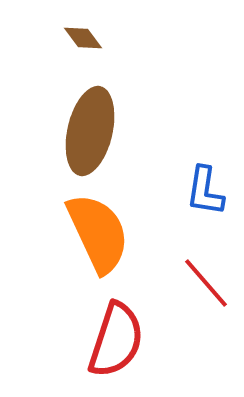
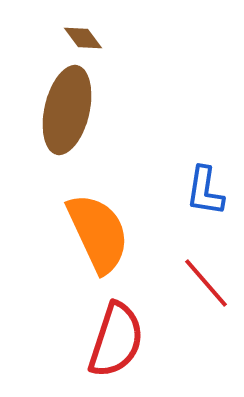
brown ellipse: moved 23 px left, 21 px up
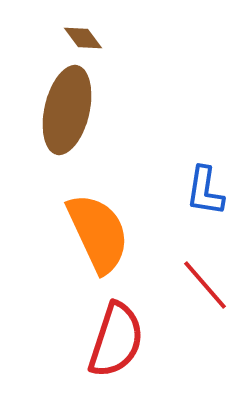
red line: moved 1 px left, 2 px down
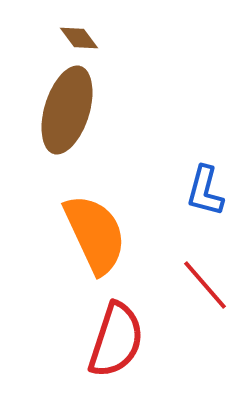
brown diamond: moved 4 px left
brown ellipse: rotated 4 degrees clockwise
blue L-shape: rotated 6 degrees clockwise
orange semicircle: moved 3 px left, 1 px down
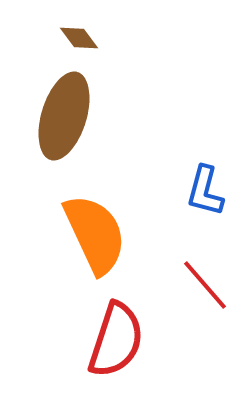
brown ellipse: moved 3 px left, 6 px down
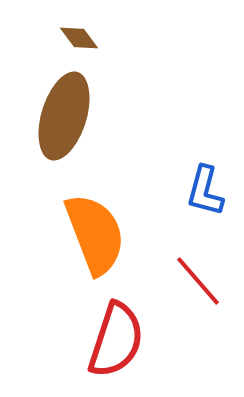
orange semicircle: rotated 4 degrees clockwise
red line: moved 7 px left, 4 px up
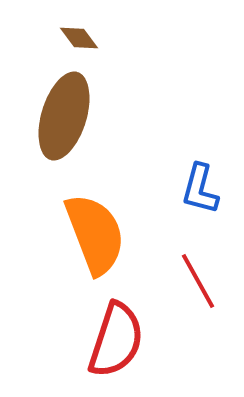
blue L-shape: moved 5 px left, 2 px up
red line: rotated 12 degrees clockwise
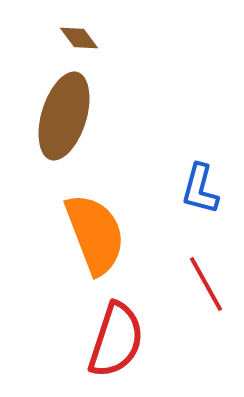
red line: moved 8 px right, 3 px down
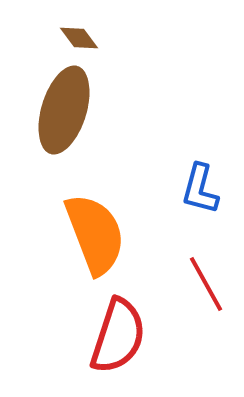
brown ellipse: moved 6 px up
red semicircle: moved 2 px right, 4 px up
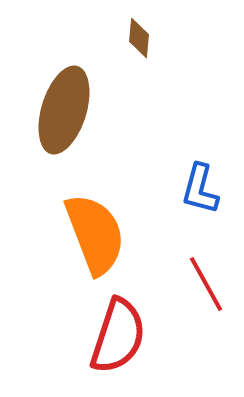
brown diamond: moved 60 px right; rotated 42 degrees clockwise
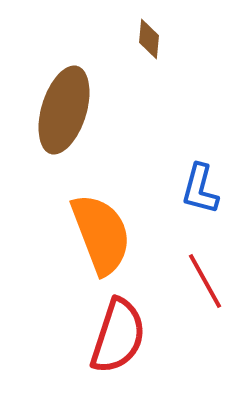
brown diamond: moved 10 px right, 1 px down
orange semicircle: moved 6 px right
red line: moved 1 px left, 3 px up
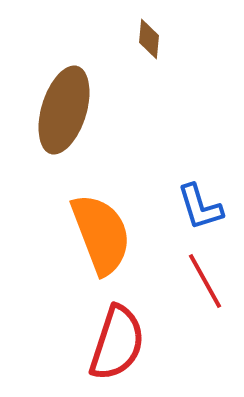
blue L-shape: moved 18 px down; rotated 32 degrees counterclockwise
red semicircle: moved 1 px left, 7 px down
